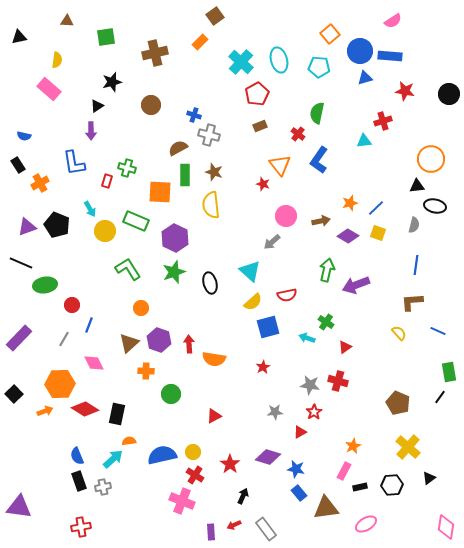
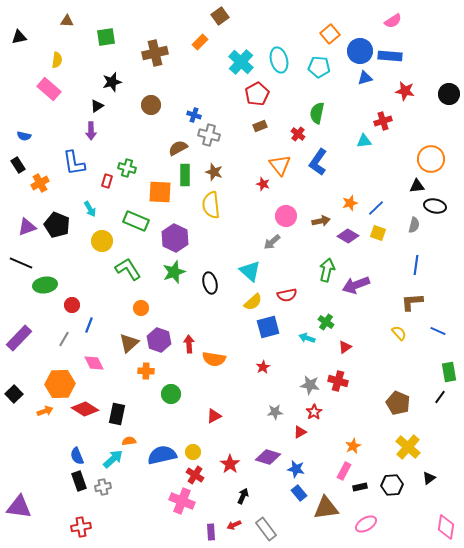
brown square at (215, 16): moved 5 px right
blue L-shape at (319, 160): moved 1 px left, 2 px down
yellow circle at (105, 231): moved 3 px left, 10 px down
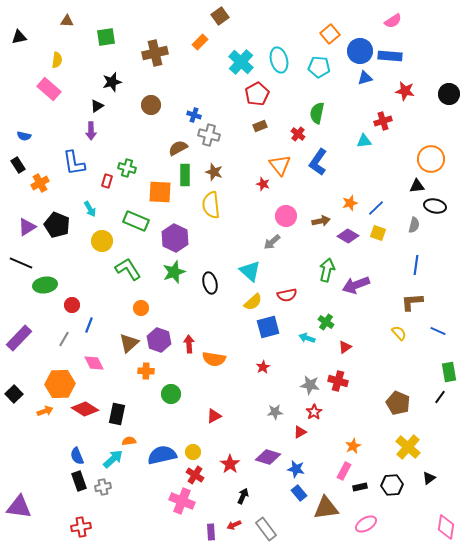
purple triangle at (27, 227): rotated 12 degrees counterclockwise
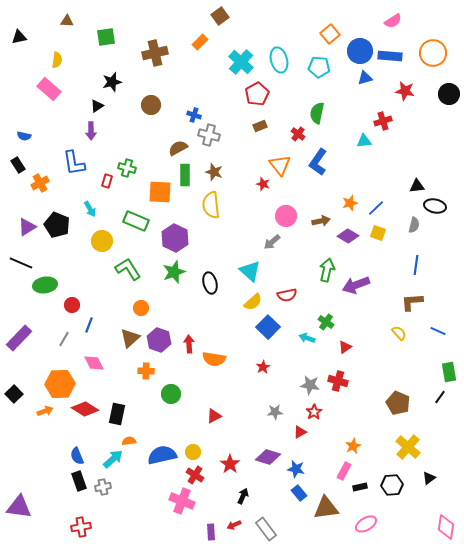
orange circle at (431, 159): moved 2 px right, 106 px up
blue square at (268, 327): rotated 30 degrees counterclockwise
brown triangle at (129, 343): moved 1 px right, 5 px up
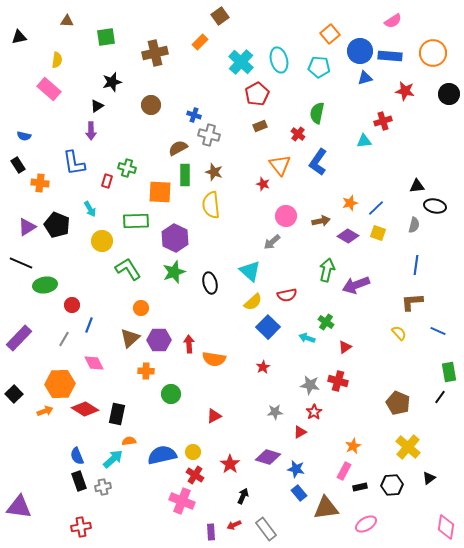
orange cross at (40, 183): rotated 36 degrees clockwise
green rectangle at (136, 221): rotated 25 degrees counterclockwise
purple hexagon at (159, 340): rotated 20 degrees counterclockwise
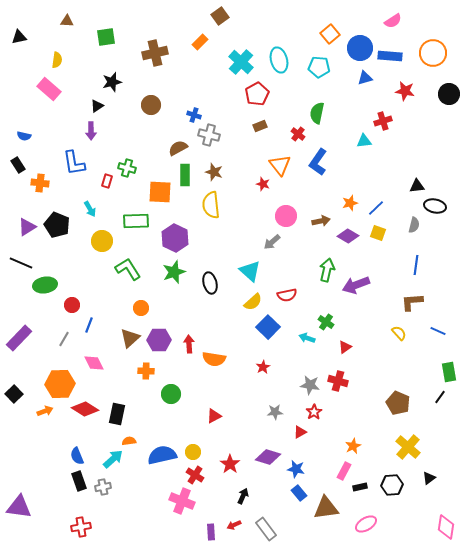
blue circle at (360, 51): moved 3 px up
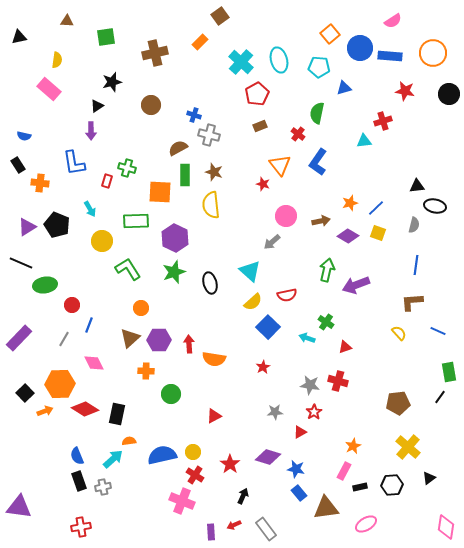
blue triangle at (365, 78): moved 21 px left, 10 px down
red triangle at (345, 347): rotated 16 degrees clockwise
black square at (14, 394): moved 11 px right, 1 px up
brown pentagon at (398, 403): rotated 30 degrees counterclockwise
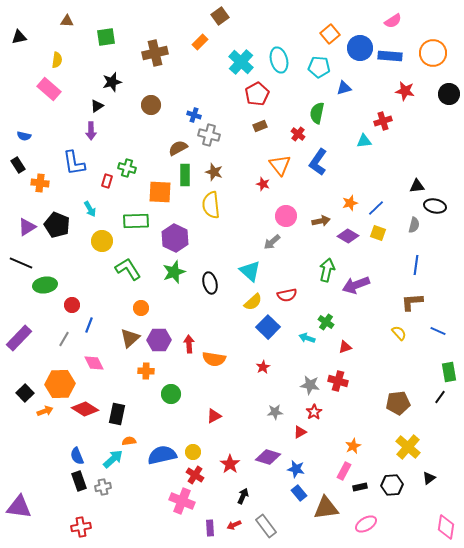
gray rectangle at (266, 529): moved 3 px up
purple rectangle at (211, 532): moved 1 px left, 4 px up
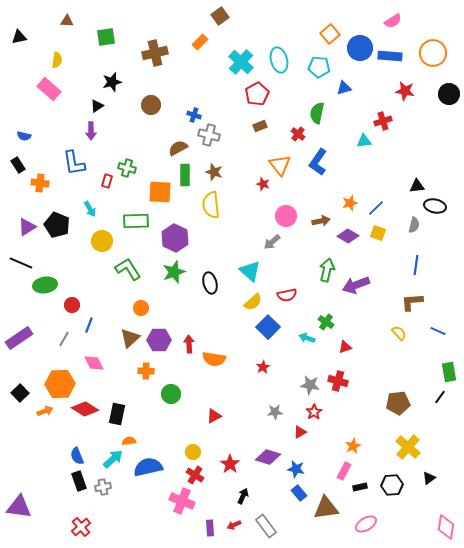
purple rectangle at (19, 338): rotated 12 degrees clockwise
black square at (25, 393): moved 5 px left
blue semicircle at (162, 455): moved 14 px left, 12 px down
red cross at (81, 527): rotated 30 degrees counterclockwise
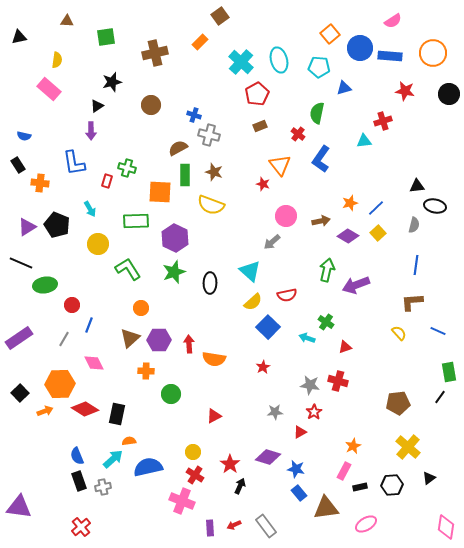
blue L-shape at (318, 162): moved 3 px right, 3 px up
yellow semicircle at (211, 205): rotated 64 degrees counterclockwise
yellow square at (378, 233): rotated 28 degrees clockwise
yellow circle at (102, 241): moved 4 px left, 3 px down
black ellipse at (210, 283): rotated 15 degrees clockwise
black arrow at (243, 496): moved 3 px left, 10 px up
